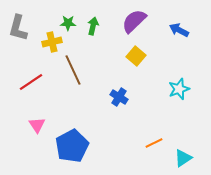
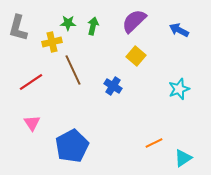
blue cross: moved 6 px left, 11 px up
pink triangle: moved 5 px left, 2 px up
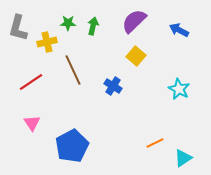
yellow cross: moved 5 px left
cyan star: rotated 25 degrees counterclockwise
orange line: moved 1 px right
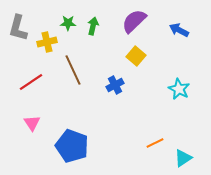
blue cross: moved 2 px right, 1 px up; rotated 30 degrees clockwise
blue pentagon: rotated 24 degrees counterclockwise
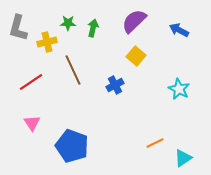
green arrow: moved 2 px down
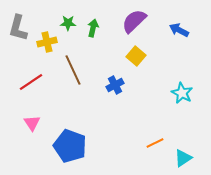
cyan star: moved 3 px right, 4 px down
blue pentagon: moved 2 px left
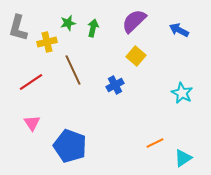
green star: rotated 14 degrees counterclockwise
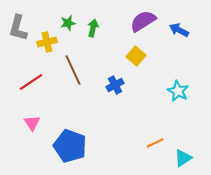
purple semicircle: moved 9 px right; rotated 12 degrees clockwise
cyan star: moved 4 px left, 2 px up
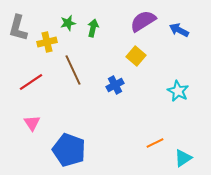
blue pentagon: moved 1 px left, 4 px down
